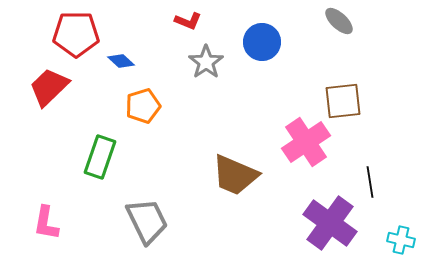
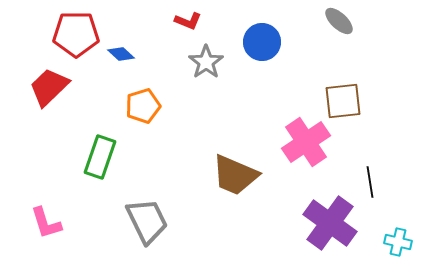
blue diamond: moved 7 px up
pink L-shape: rotated 27 degrees counterclockwise
cyan cross: moved 3 px left, 2 px down
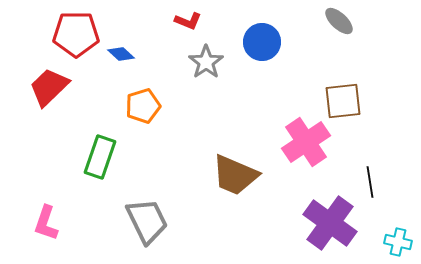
pink L-shape: rotated 36 degrees clockwise
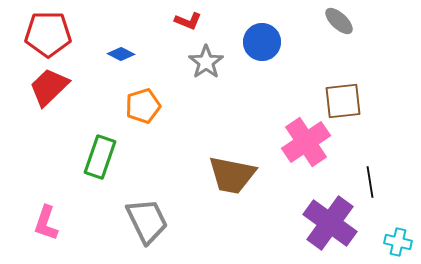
red pentagon: moved 28 px left
blue diamond: rotated 16 degrees counterclockwise
brown trapezoid: moved 3 px left; rotated 12 degrees counterclockwise
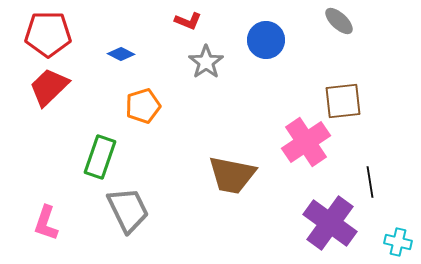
blue circle: moved 4 px right, 2 px up
gray trapezoid: moved 19 px left, 11 px up
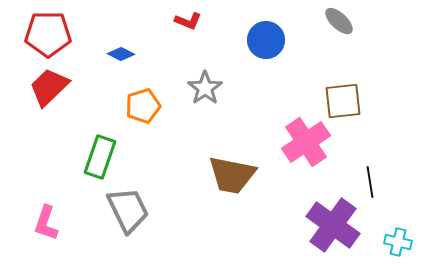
gray star: moved 1 px left, 26 px down
purple cross: moved 3 px right, 2 px down
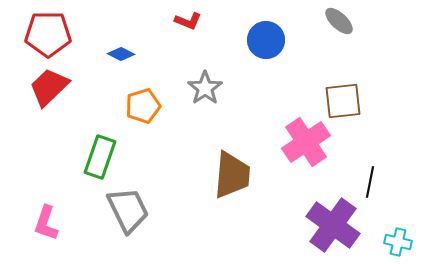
brown trapezoid: rotated 96 degrees counterclockwise
black line: rotated 20 degrees clockwise
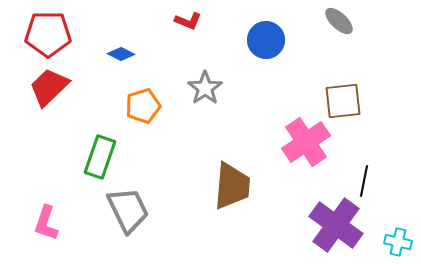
brown trapezoid: moved 11 px down
black line: moved 6 px left, 1 px up
purple cross: moved 3 px right
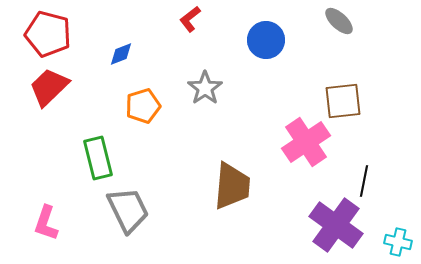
red L-shape: moved 2 px right, 2 px up; rotated 120 degrees clockwise
red pentagon: rotated 15 degrees clockwise
blue diamond: rotated 48 degrees counterclockwise
green rectangle: moved 2 px left, 1 px down; rotated 33 degrees counterclockwise
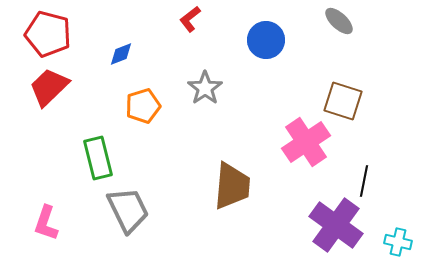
brown square: rotated 24 degrees clockwise
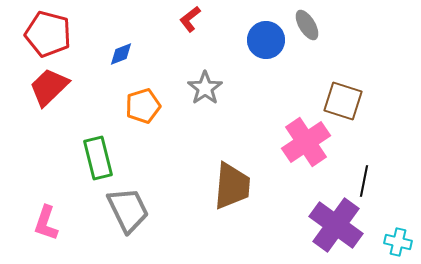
gray ellipse: moved 32 px left, 4 px down; rotated 16 degrees clockwise
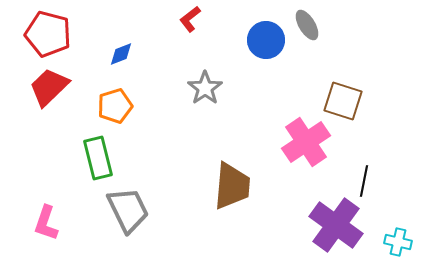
orange pentagon: moved 28 px left
